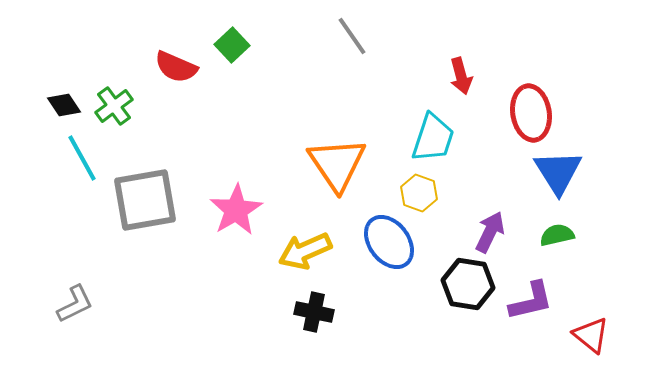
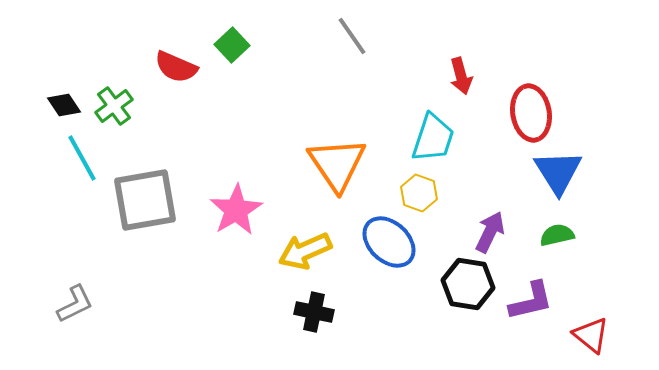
blue ellipse: rotated 10 degrees counterclockwise
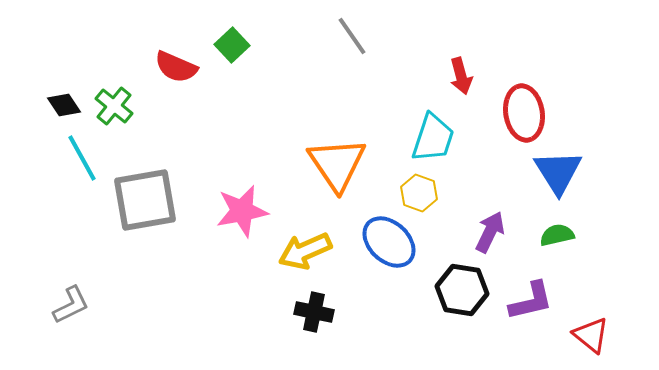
green cross: rotated 15 degrees counterclockwise
red ellipse: moved 7 px left
pink star: moved 6 px right, 1 px down; rotated 20 degrees clockwise
black hexagon: moved 6 px left, 6 px down
gray L-shape: moved 4 px left, 1 px down
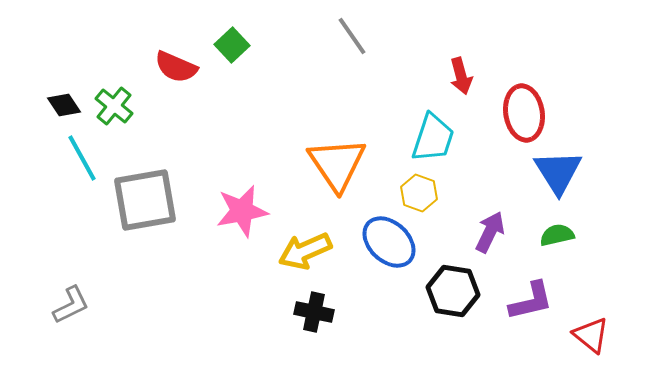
black hexagon: moved 9 px left, 1 px down
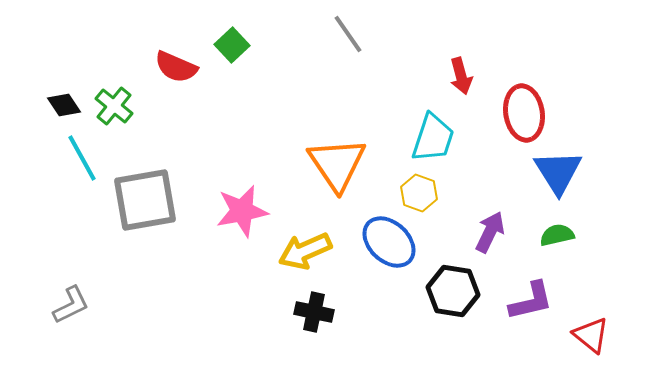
gray line: moved 4 px left, 2 px up
